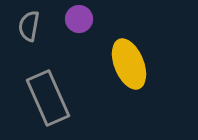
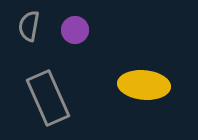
purple circle: moved 4 px left, 11 px down
yellow ellipse: moved 15 px right, 21 px down; rotated 63 degrees counterclockwise
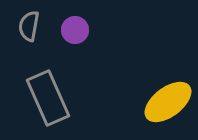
yellow ellipse: moved 24 px right, 17 px down; rotated 42 degrees counterclockwise
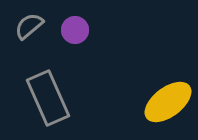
gray semicircle: rotated 40 degrees clockwise
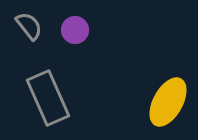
gray semicircle: rotated 92 degrees clockwise
yellow ellipse: rotated 24 degrees counterclockwise
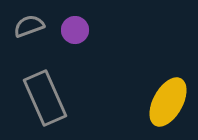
gray semicircle: rotated 72 degrees counterclockwise
gray rectangle: moved 3 px left
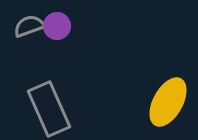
purple circle: moved 18 px left, 4 px up
gray rectangle: moved 4 px right, 11 px down
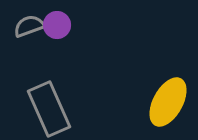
purple circle: moved 1 px up
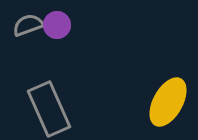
gray semicircle: moved 1 px left, 1 px up
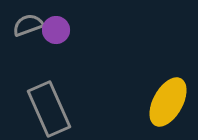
purple circle: moved 1 px left, 5 px down
